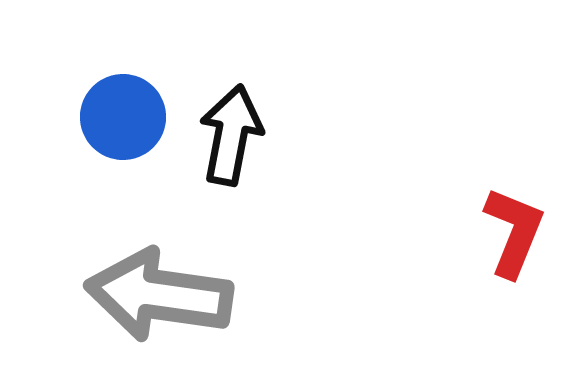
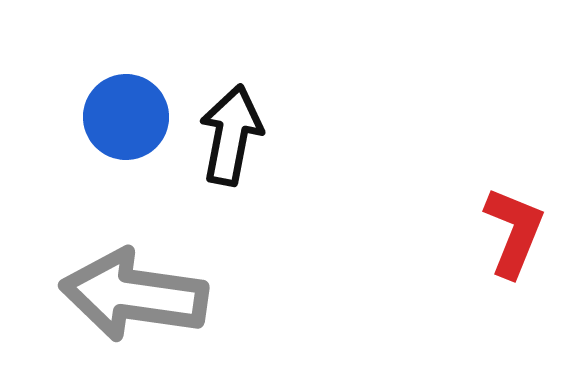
blue circle: moved 3 px right
gray arrow: moved 25 px left
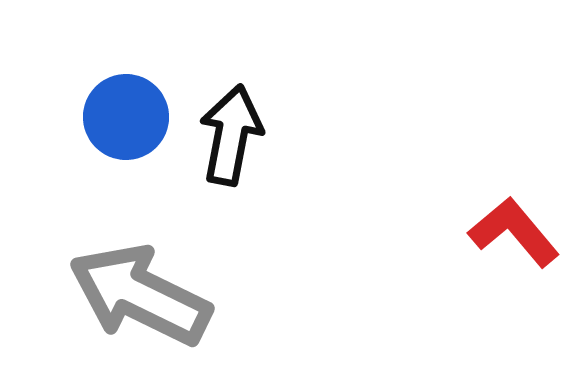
red L-shape: rotated 62 degrees counterclockwise
gray arrow: moved 6 px right; rotated 18 degrees clockwise
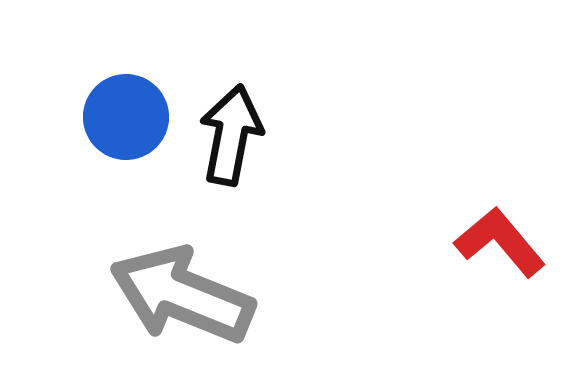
red L-shape: moved 14 px left, 10 px down
gray arrow: moved 42 px right; rotated 4 degrees counterclockwise
